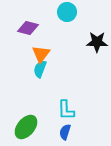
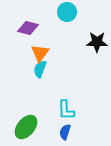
orange triangle: moved 1 px left, 1 px up
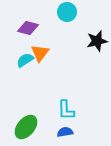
black star: moved 1 px up; rotated 15 degrees counterclockwise
cyan semicircle: moved 15 px left, 9 px up; rotated 36 degrees clockwise
blue semicircle: rotated 63 degrees clockwise
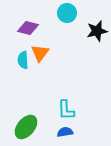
cyan circle: moved 1 px down
black star: moved 10 px up
cyan semicircle: moved 2 px left; rotated 60 degrees counterclockwise
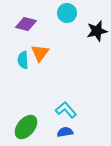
purple diamond: moved 2 px left, 4 px up
cyan L-shape: rotated 140 degrees clockwise
